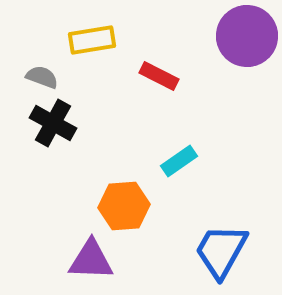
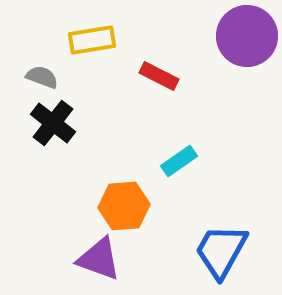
black cross: rotated 9 degrees clockwise
purple triangle: moved 8 px right, 1 px up; rotated 18 degrees clockwise
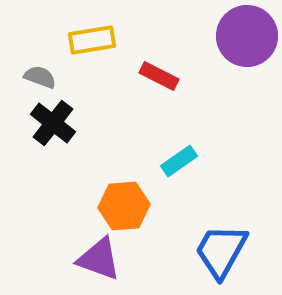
gray semicircle: moved 2 px left
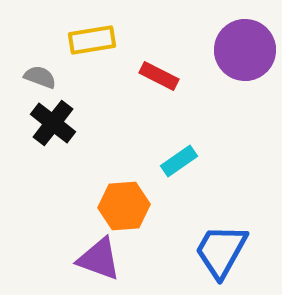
purple circle: moved 2 px left, 14 px down
